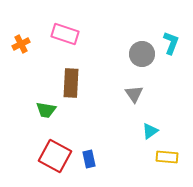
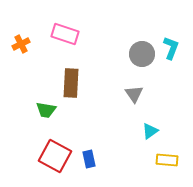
cyan L-shape: moved 5 px down
yellow rectangle: moved 3 px down
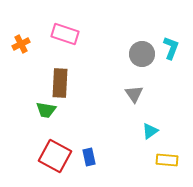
brown rectangle: moved 11 px left
blue rectangle: moved 2 px up
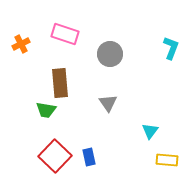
gray circle: moved 32 px left
brown rectangle: rotated 8 degrees counterclockwise
gray triangle: moved 26 px left, 9 px down
cyan triangle: rotated 18 degrees counterclockwise
red square: rotated 16 degrees clockwise
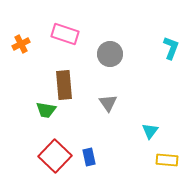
brown rectangle: moved 4 px right, 2 px down
